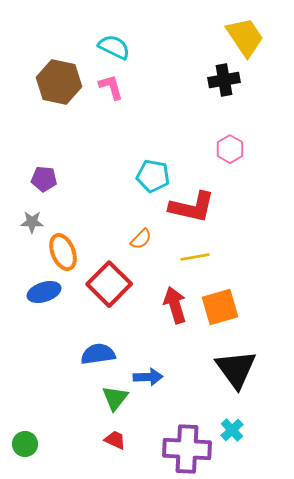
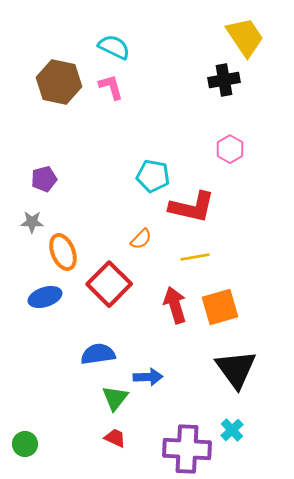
purple pentagon: rotated 20 degrees counterclockwise
blue ellipse: moved 1 px right, 5 px down
red trapezoid: moved 2 px up
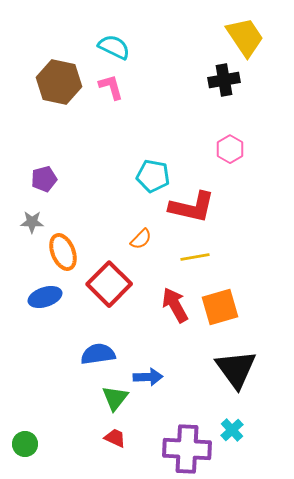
red arrow: rotated 12 degrees counterclockwise
